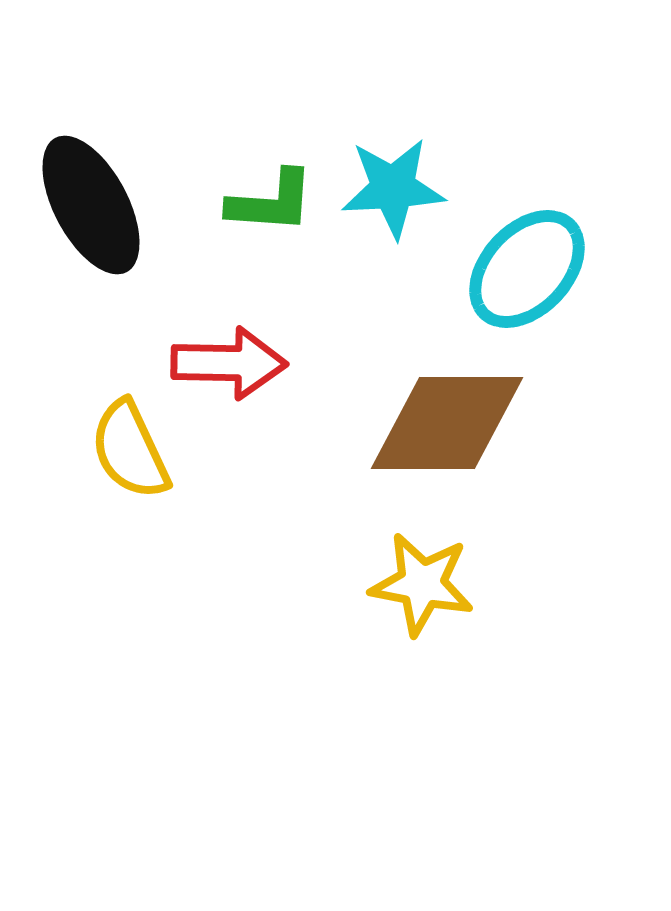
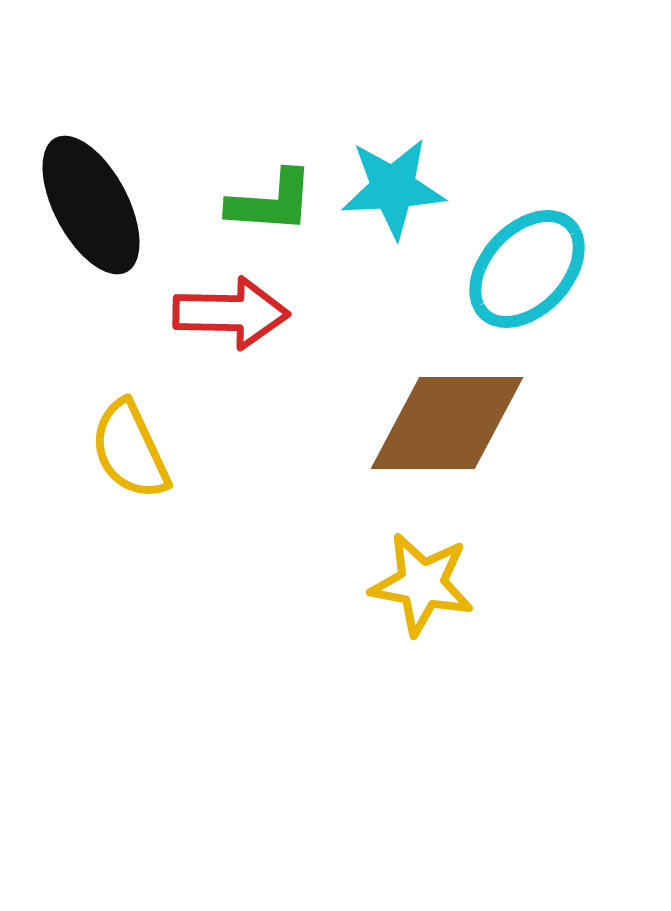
red arrow: moved 2 px right, 50 px up
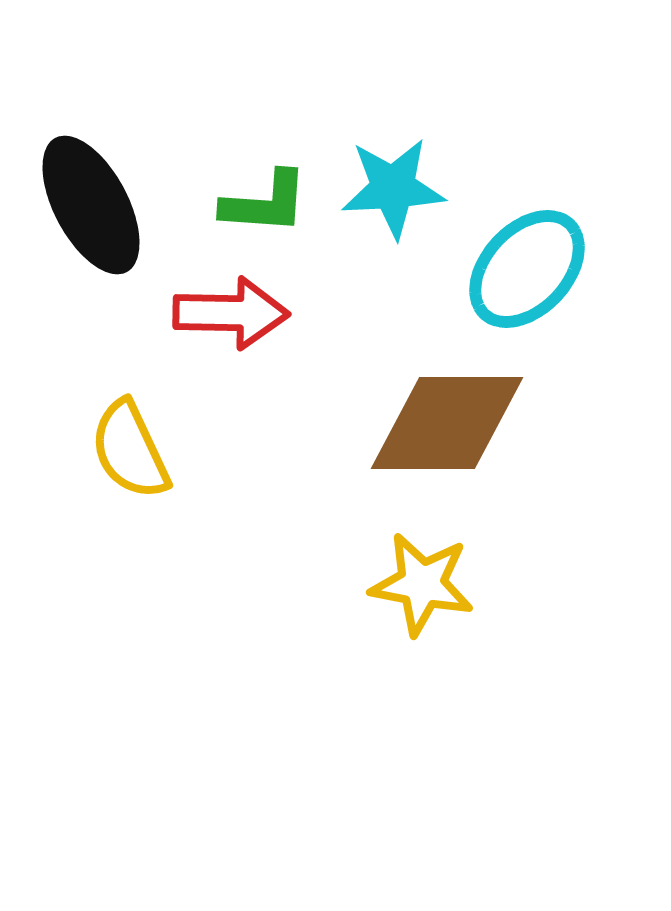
green L-shape: moved 6 px left, 1 px down
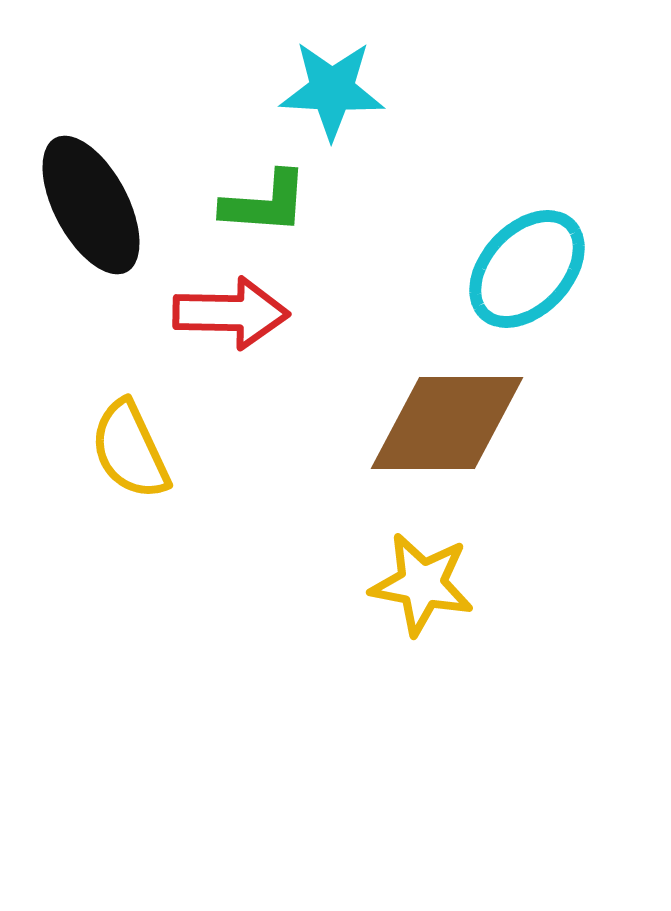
cyan star: moved 61 px left, 98 px up; rotated 6 degrees clockwise
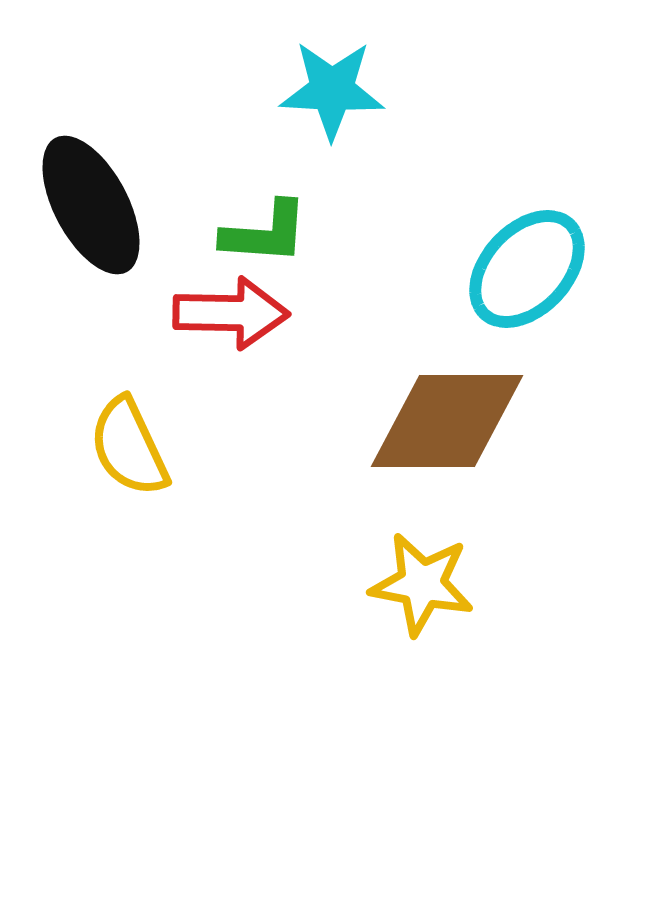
green L-shape: moved 30 px down
brown diamond: moved 2 px up
yellow semicircle: moved 1 px left, 3 px up
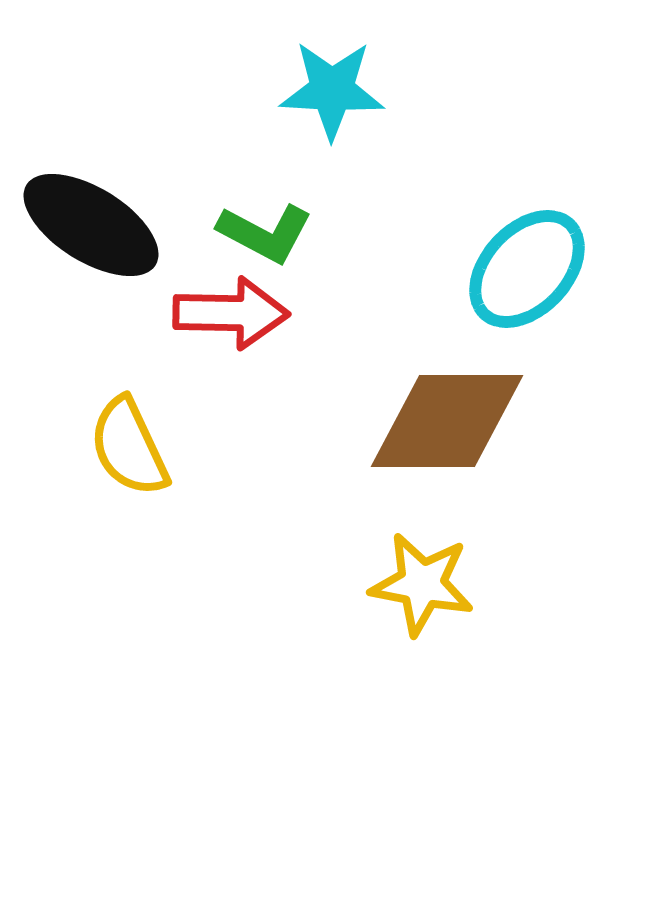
black ellipse: moved 20 px down; rotated 30 degrees counterclockwise
green L-shape: rotated 24 degrees clockwise
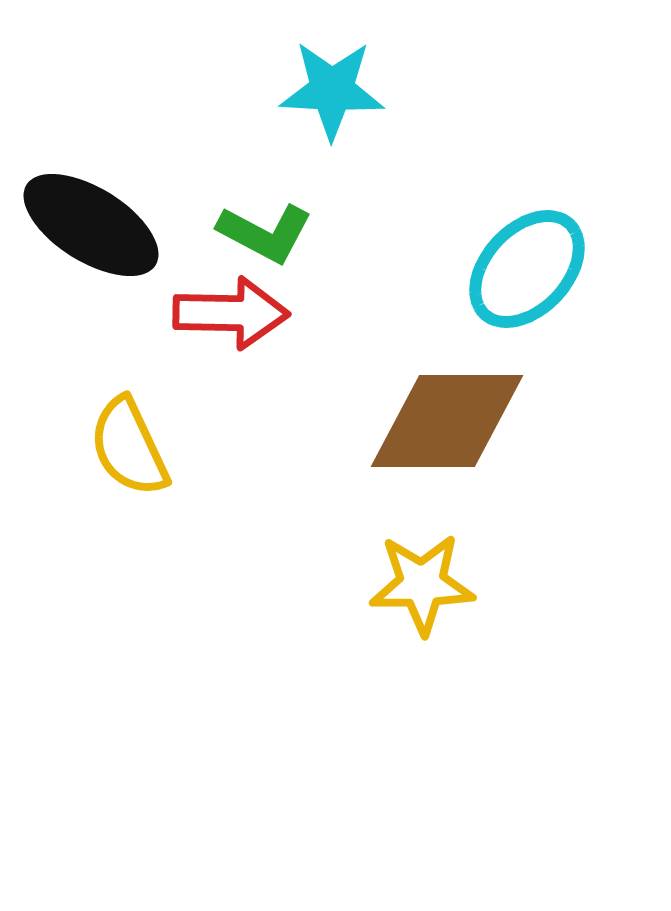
yellow star: rotated 12 degrees counterclockwise
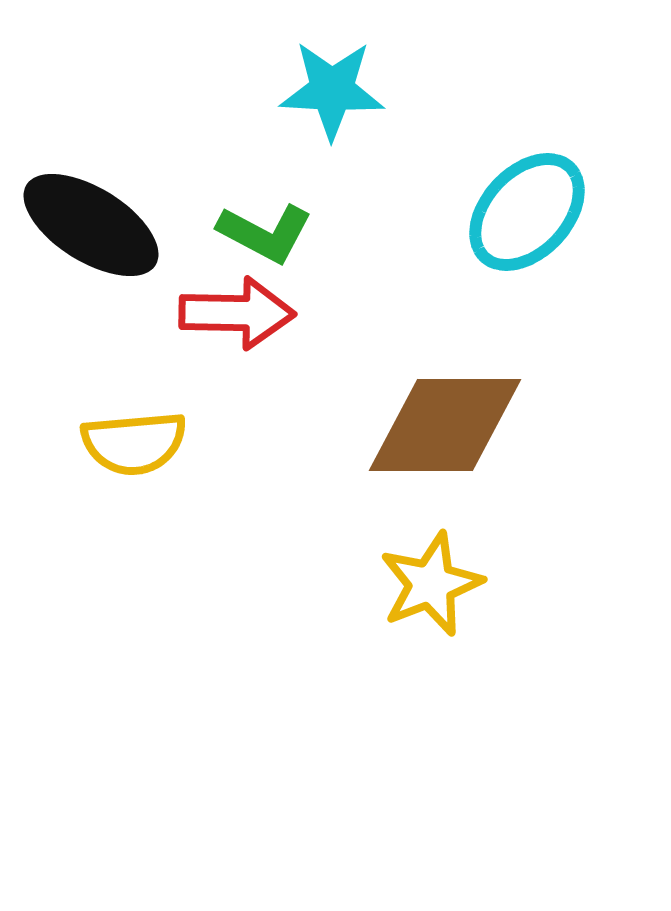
cyan ellipse: moved 57 px up
red arrow: moved 6 px right
brown diamond: moved 2 px left, 4 px down
yellow semicircle: moved 5 px right, 4 px up; rotated 70 degrees counterclockwise
yellow star: moved 9 px right; rotated 20 degrees counterclockwise
